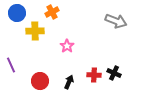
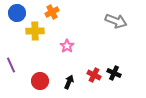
red cross: rotated 24 degrees clockwise
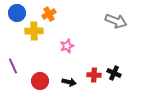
orange cross: moved 3 px left, 2 px down
yellow cross: moved 1 px left
pink star: rotated 16 degrees clockwise
purple line: moved 2 px right, 1 px down
red cross: rotated 24 degrees counterclockwise
black arrow: rotated 80 degrees clockwise
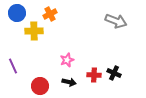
orange cross: moved 1 px right
pink star: moved 14 px down
red circle: moved 5 px down
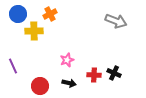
blue circle: moved 1 px right, 1 px down
black arrow: moved 1 px down
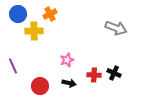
gray arrow: moved 7 px down
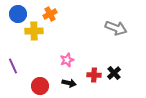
black cross: rotated 24 degrees clockwise
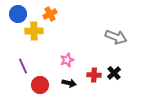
gray arrow: moved 9 px down
purple line: moved 10 px right
red circle: moved 1 px up
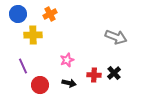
yellow cross: moved 1 px left, 4 px down
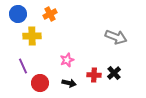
yellow cross: moved 1 px left, 1 px down
red circle: moved 2 px up
